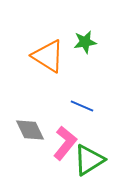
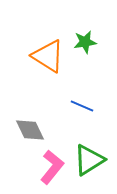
pink L-shape: moved 13 px left, 24 px down
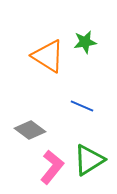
gray diamond: rotated 28 degrees counterclockwise
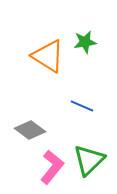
green triangle: rotated 12 degrees counterclockwise
